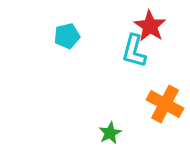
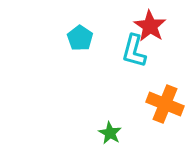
cyan pentagon: moved 13 px right, 2 px down; rotated 25 degrees counterclockwise
orange cross: rotated 6 degrees counterclockwise
green star: rotated 15 degrees counterclockwise
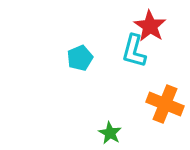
cyan pentagon: moved 20 px down; rotated 15 degrees clockwise
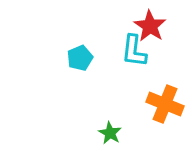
cyan L-shape: rotated 8 degrees counterclockwise
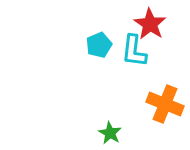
red star: moved 2 px up
cyan pentagon: moved 19 px right, 13 px up
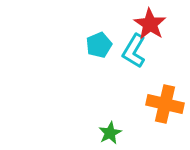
cyan L-shape: rotated 24 degrees clockwise
orange cross: rotated 9 degrees counterclockwise
green star: rotated 15 degrees clockwise
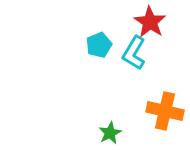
red star: moved 2 px up
cyan L-shape: moved 2 px down
orange cross: moved 7 px down
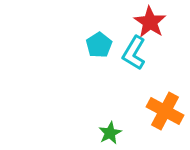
cyan pentagon: rotated 10 degrees counterclockwise
orange cross: rotated 15 degrees clockwise
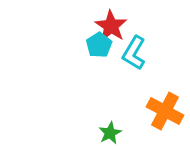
red star: moved 39 px left, 4 px down
